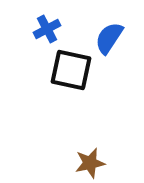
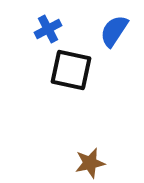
blue cross: moved 1 px right
blue semicircle: moved 5 px right, 7 px up
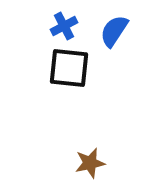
blue cross: moved 16 px right, 3 px up
black square: moved 2 px left, 2 px up; rotated 6 degrees counterclockwise
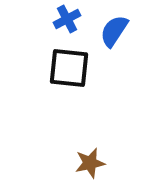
blue cross: moved 3 px right, 7 px up
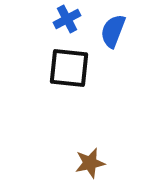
blue semicircle: moved 1 px left; rotated 12 degrees counterclockwise
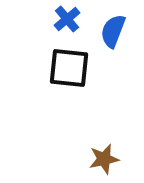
blue cross: rotated 12 degrees counterclockwise
brown star: moved 14 px right, 4 px up
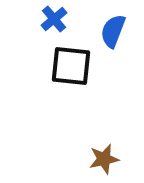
blue cross: moved 13 px left
black square: moved 2 px right, 2 px up
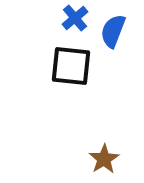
blue cross: moved 21 px right, 1 px up
brown star: rotated 20 degrees counterclockwise
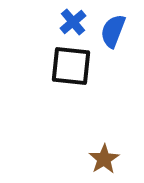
blue cross: moved 2 px left, 4 px down
